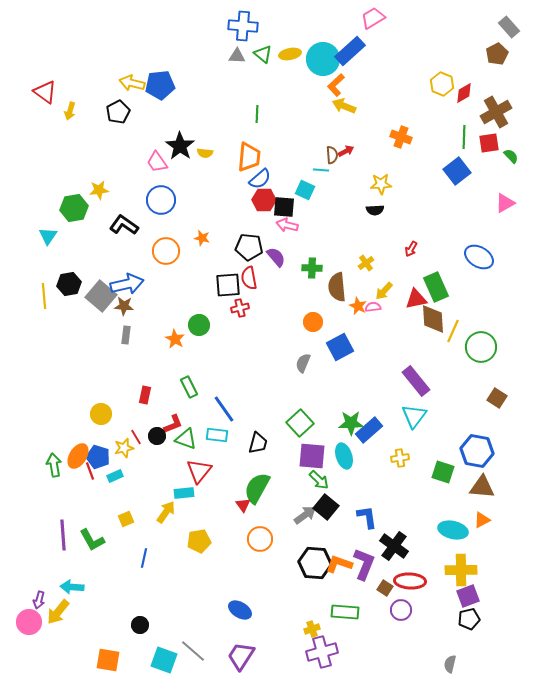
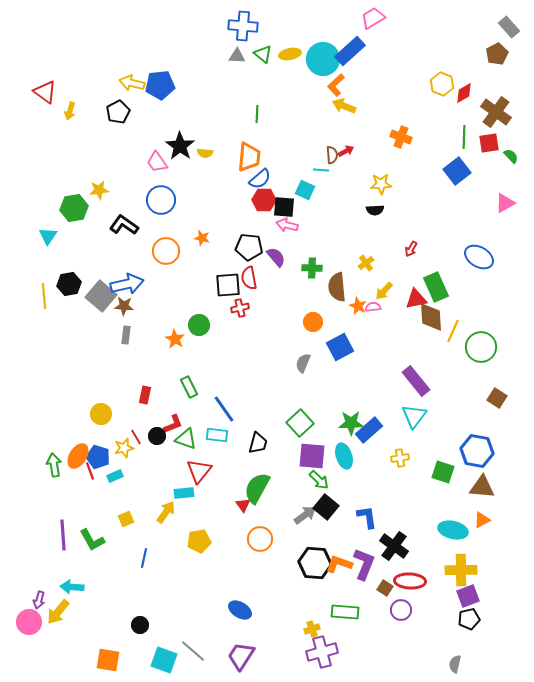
brown cross at (496, 112): rotated 24 degrees counterclockwise
brown diamond at (433, 319): moved 2 px left, 2 px up
gray semicircle at (450, 664): moved 5 px right
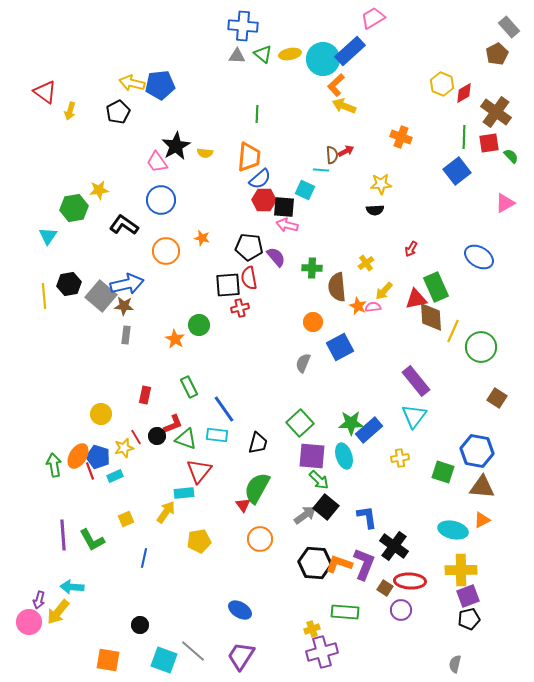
black star at (180, 146): moved 4 px left; rotated 8 degrees clockwise
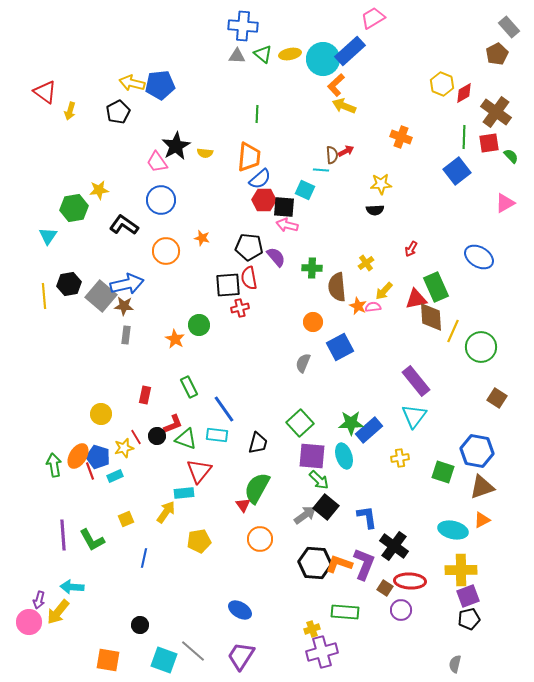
brown triangle at (482, 487): rotated 24 degrees counterclockwise
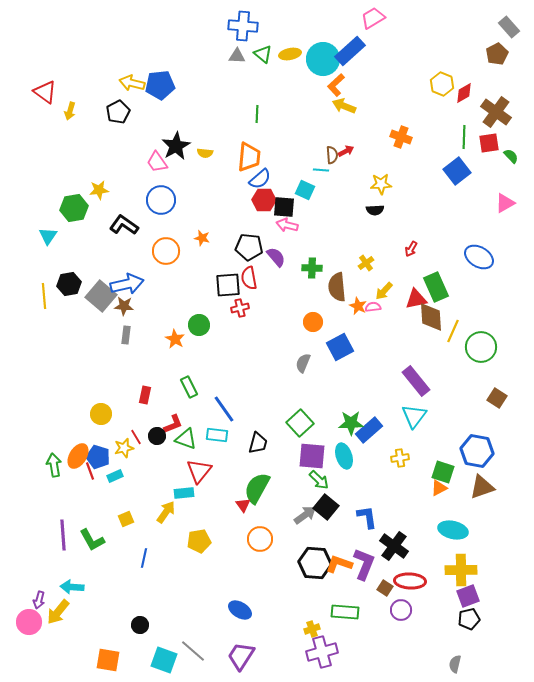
orange triangle at (482, 520): moved 43 px left, 32 px up
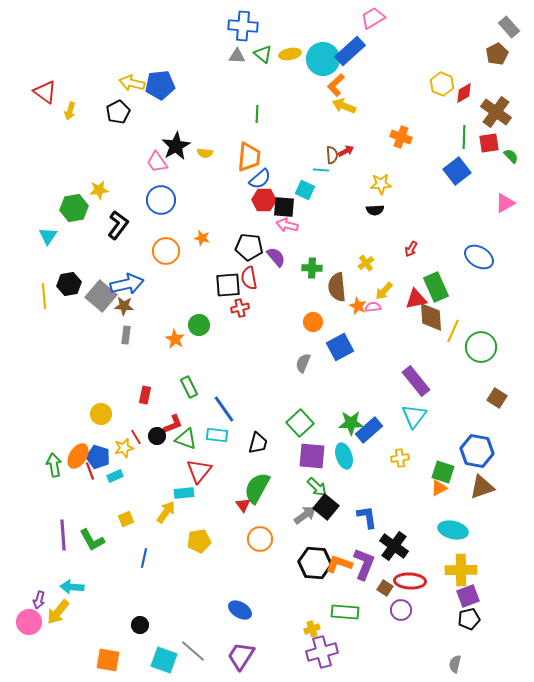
black L-shape at (124, 225): moved 6 px left; rotated 92 degrees clockwise
green arrow at (319, 480): moved 2 px left, 7 px down
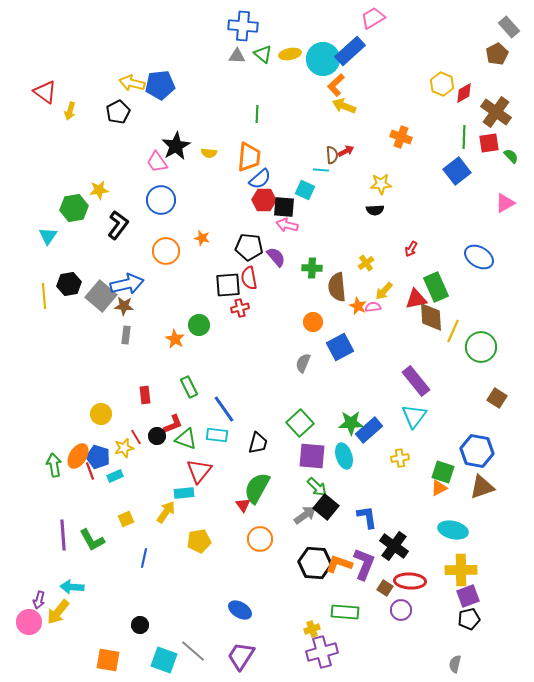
yellow semicircle at (205, 153): moved 4 px right
red rectangle at (145, 395): rotated 18 degrees counterclockwise
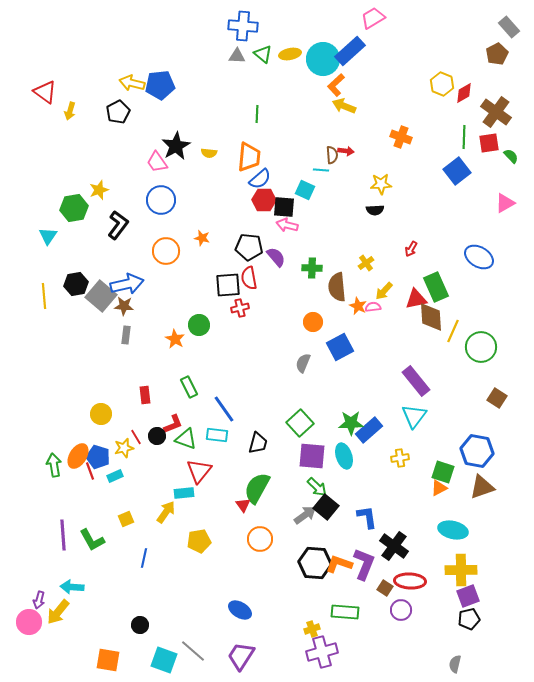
red arrow at (346, 151): rotated 35 degrees clockwise
yellow star at (99, 190): rotated 12 degrees counterclockwise
black hexagon at (69, 284): moved 7 px right
